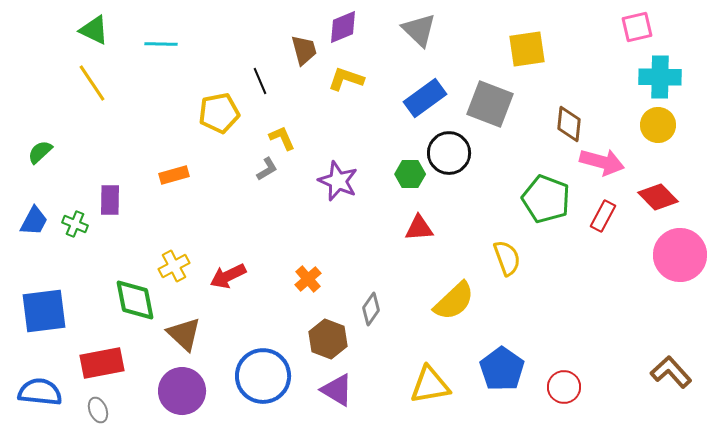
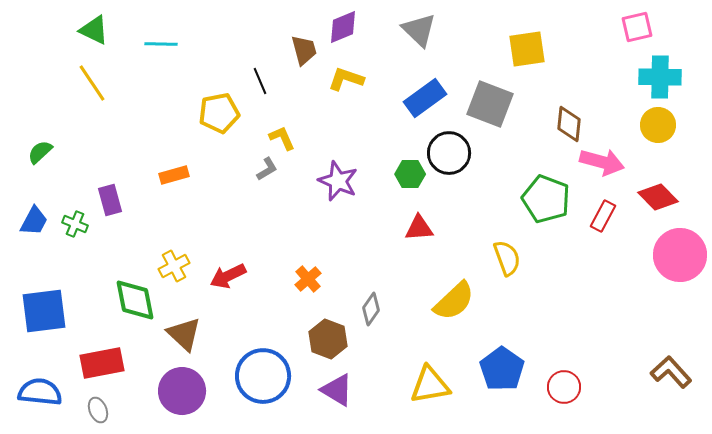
purple rectangle at (110, 200): rotated 16 degrees counterclockwise
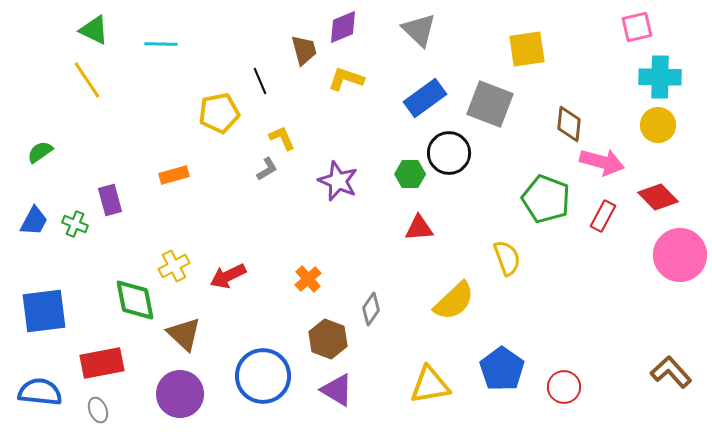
yellow line at (92, 83): moved 5 px left, 3 px up
green semicircle at (40, 152): rotated 8 degrees clockwise
purple circle at (182, 391): moved 2 px left, 3 px down
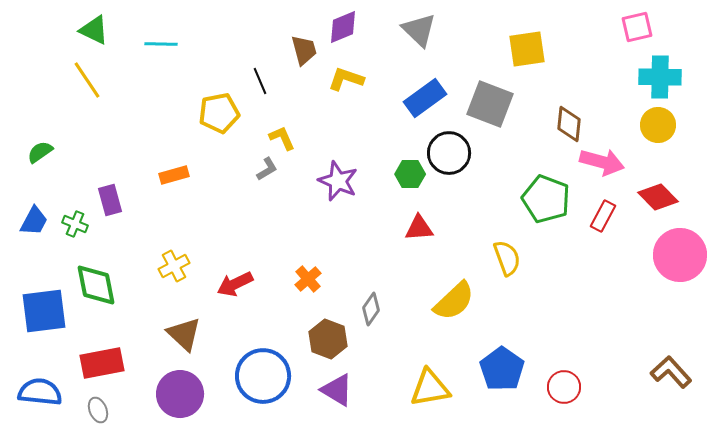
red arrow at (228, 276): moved 7 px right, 8 px down
green diamond at (135, 300): moved 39 px left, 15 px up
yellow triangle at (430, 385): moved 3 px down
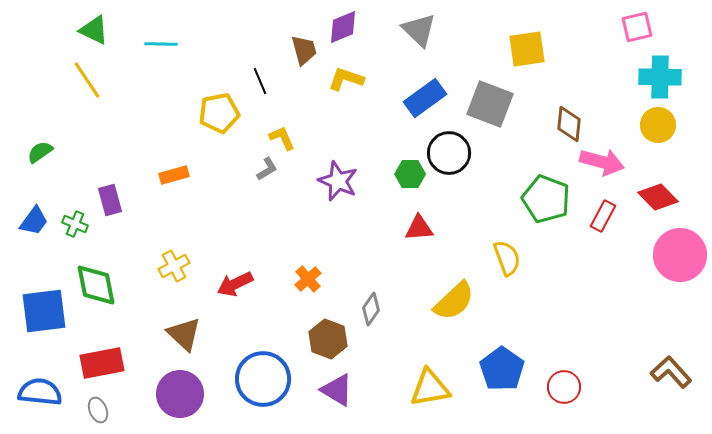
blue trapezoid at (34, 221): rotated 8 degrees clockwise
blue circle at (263, 376): moved 3 px down
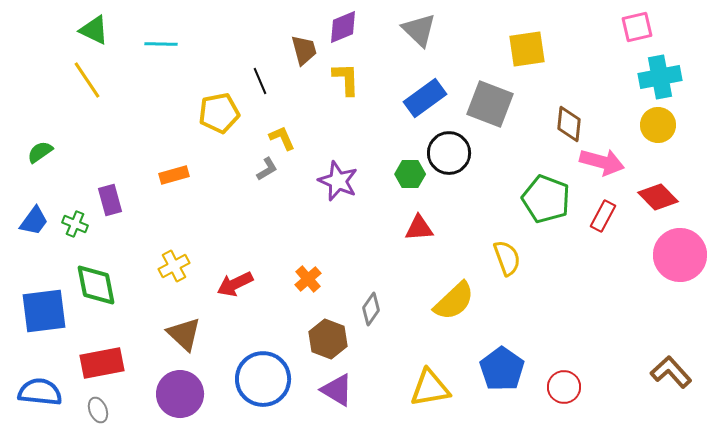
cyan cross at (660, 77): rotated 12 degrees counterclockwise
yellow L-shape at (346, 79): rotated 69 degrees clockwise
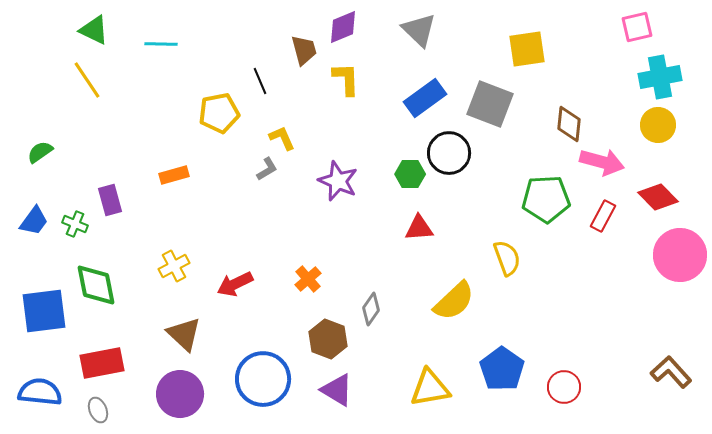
green pentagon at (546, 199): rotated 24 degrees counterclockwise
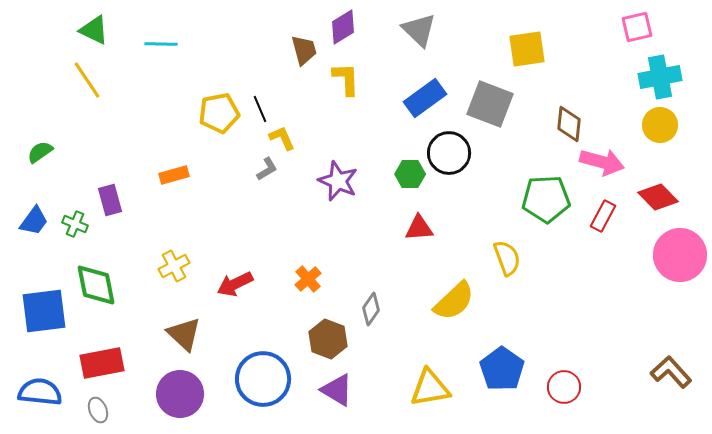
purple diamond at (343, 27): rotated 9 degrees counterclockwise
black line at (260, 81): moved 28 px down
yellow circle at (658, 125): moved 2 px right
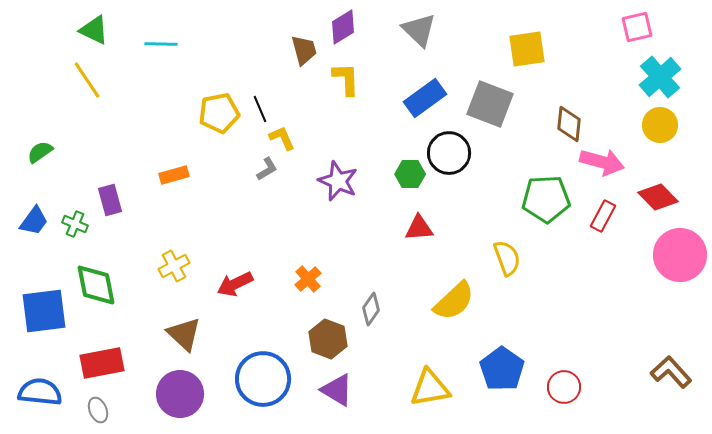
cyan cross at (660, 77): rotated 30 degrees counterclockwise
